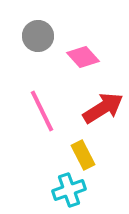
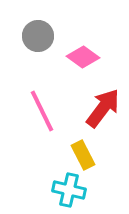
pink diamond: rotated 12 degrees counterclockwise
red arrow: rotated 21 degrees counterclockwise
cyan cross: rotated 32 degrees clockwise
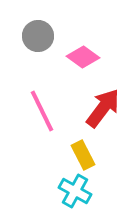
cyan cross: moved 6 px right, 1 px down; rotated 16 degrees clockwise
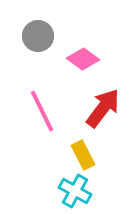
pink diamond: moved 2 px down
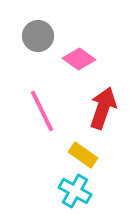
pink diamond: moved 4 px left
red arrow: rotated 18 degrees counterclockwise
yellow rectangle: rotated 28 degrees counterclockwise
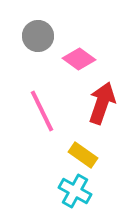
red arrow: moved 1 px left, 5 px up
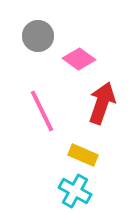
yellow rectangle: rotated 12 degrees counterclockwise
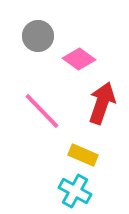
pink line: rotated 18 degrees counterclockwise
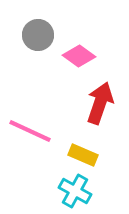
gray circle: moved 1 px up
pink diamond: moved 3 px up
red arrow: moved 2 px left
pink line: moved 12 px left, 20 px down; rotated 21 degrees counterclockwise
